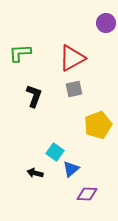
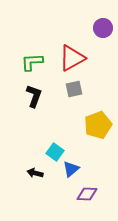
purple circle: moved 3 px left, 5 px down
green L-shape: moved 12 px right, 9 px down
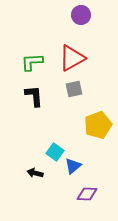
purple circle: moved 22 px left, 13 px up
black L-shape: rotated 25 degrees counterclockwise
blue triangle: moved 2 px right, 3 px up
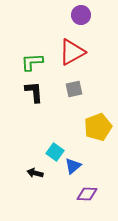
red triangle: moved 6 px up
black L-shape: moved 4 px up
yellow pentagon: moved 2 px down
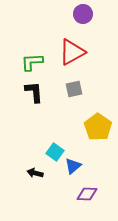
purple circle: moved 2 px right, 1 px up
yellow pentagon: rotated 16 degrees counterclockwise
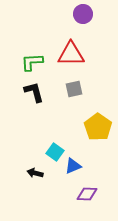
red triangle: moved 1 px left, 2 px down; rotated 28 degrees clockwise
black L-shape: rotated 10 degrees counterclockwise
blue triangle: rotated 18 degrees clockwise
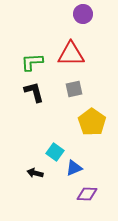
yellow pentagon: moved 6 px left, 5 px up
blue triangle: moved 1 px right, 2 px down
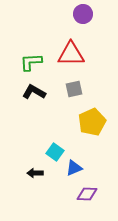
green L-shape: moved 1 px left
black L-shape: rotated 45 degrees counterclockwise
yellow pentagon: rotated 12 degrees clockwise
black arrow: rotated 14 degrees counterclockwise
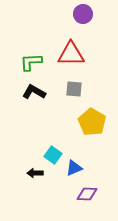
gray square: rotated 18 degrees clockwise
yellow pentagon: rotated 16 degrees counterclockwise
cyan square: moved 2 px left, 3 px down
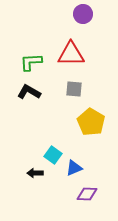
black L-shape: moved 5 px left
yellow pentagon: moved 1 px left
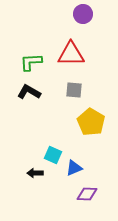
gray square: moved 1 px down
cyan square: rotated 12 degrees counterclockwise
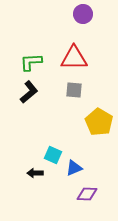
red triangle: moved 3 px right, 4 px down
black L-shape: rotated 110 degrees clockwise
yellow pentagon: moved 8 px right
